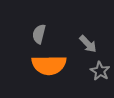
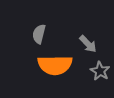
orange semicircle: moved 6 px right
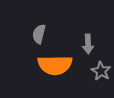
gray arrow: rotated 42 degrees clockwise
gray star: moved 1 px right
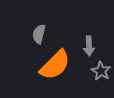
gray arrow: moved 1 px right, 2 px down
orange semicircle: rotated 44 degrees counterclockwise
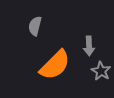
gray semicircle: moved 4 px left, 8 px up
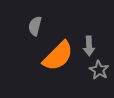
orange semicircle: moved 3 px right, 9 px up
gray star: moved 2 px left, 1 px up
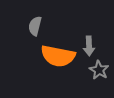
orange semicircle: rotated 56 degrees clockwise
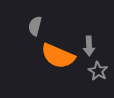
orange semicircle: rotated 12 degrees clockwise
gray star: moved 1 px left, 1 px down
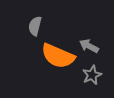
gray arrow: rotated 120 degrees clockwise
gray star: moved 6 px left, 4 px down; rotated 18 degrees clockwise
